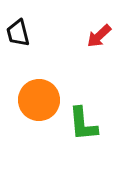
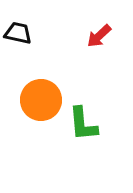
black trapezoid: rotated 116 degrees clockwise
orange circle: moved 2 px right
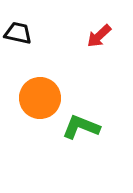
orange circle: moved 1 px left, 2 px up
green L-shape: moved 2 px left, 3 px down; rotated 117 degrees clockwise
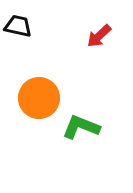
black trapezoid: moved 7 px up
orange circle: moved 1 px left
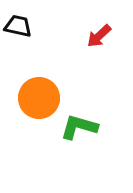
green L-shape: moved 2 px left; rotated 6 degrees counterclockwise
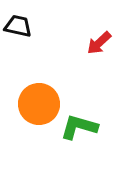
red arrow: moved 7 px down
orange circle: moved 6 px down
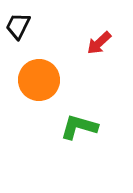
black trapezoid: rotated 76 degrees counterclockwise
orange circle: moved 24 px up
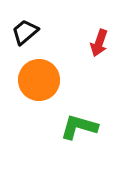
black trapezoid: moved 7 px right, 6 px down; rotated 24 degrees clockwise
red arrow: rotated 28 degrees counterclockwise
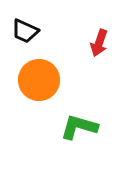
black trapezoid: moved 1 px up; rotated 116 degrees counterclockwise
